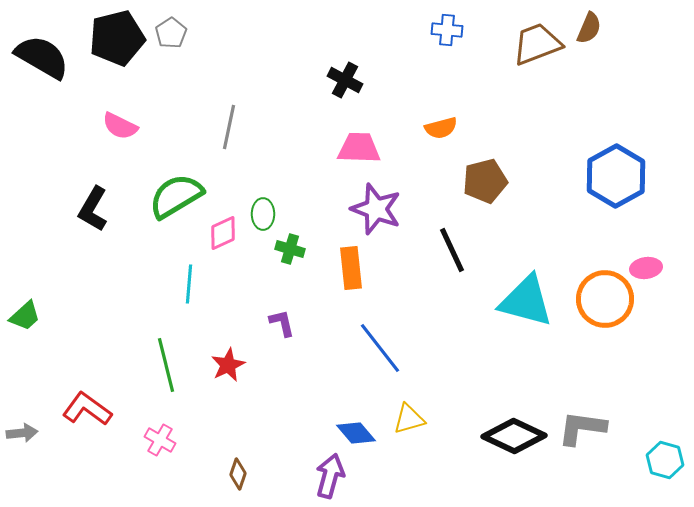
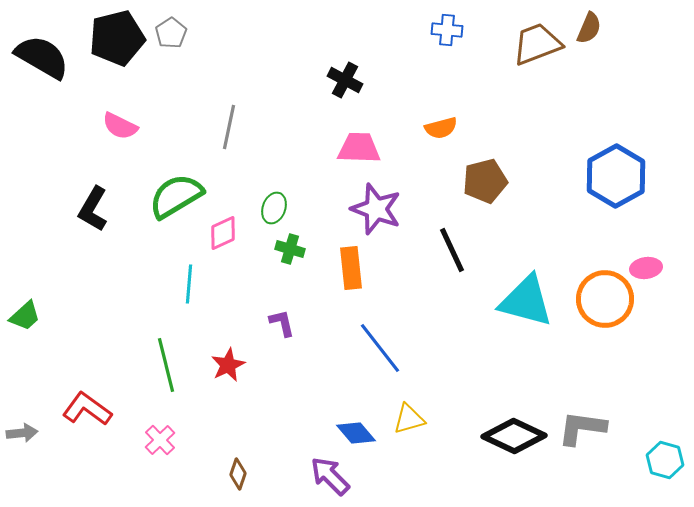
green ellipse: moved 11 px right, 6 px up; rotated 20 degrees clockwise
pink cross: rotated 16 degrees clockwise
purple arrow: rotated 60 degrees counterclockwise
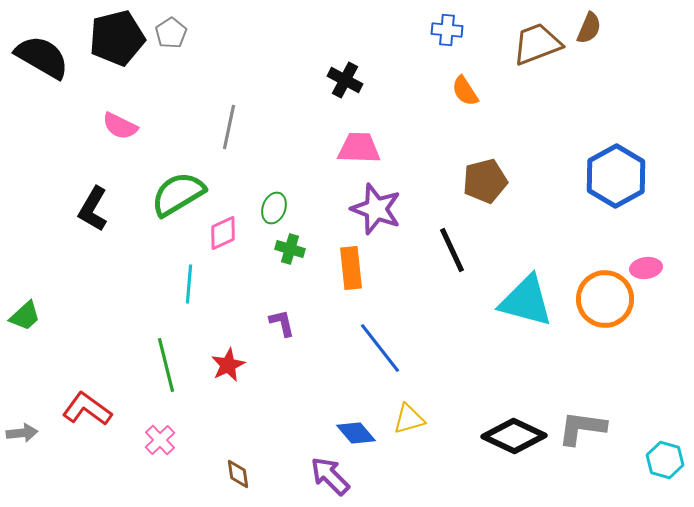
orange semicircle: moved 24 px right, 37 px up; rotated 72 degrees clockwise
green semicircle: moved 2 px right, 2 px up
brown diamond: rotated 28 degrees counterclockwise
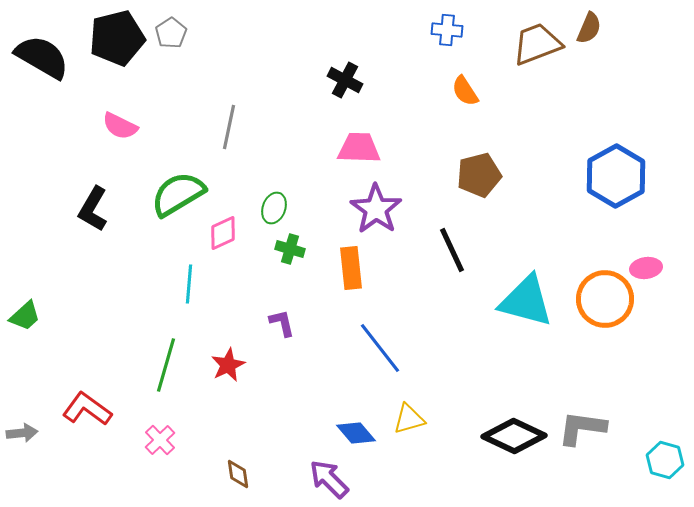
brown pentagon: moved 6 px left, 6 px up
purple star: rotated 15 degrees clockwise
green line: rotated 30 degrees clockwise
purple arrow: moved 1 px left, 3 px down
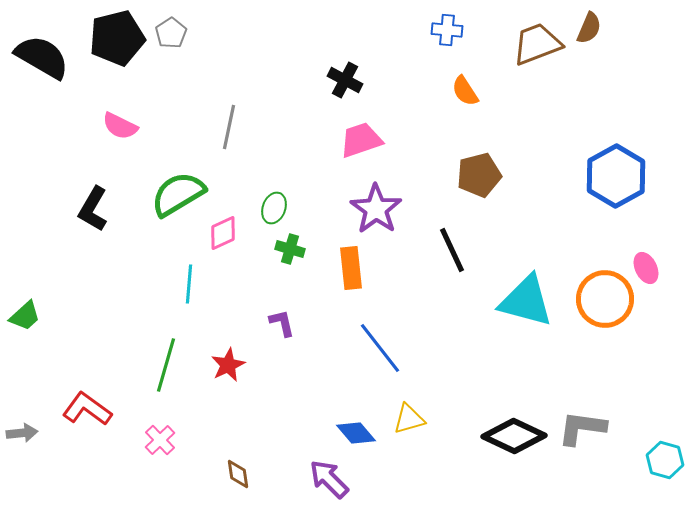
pink trapezoid: moved 2 px right, 8 px up; rotated 21 degrees counterclockwise
pink ellipse: rotated 72 degrees clockwise
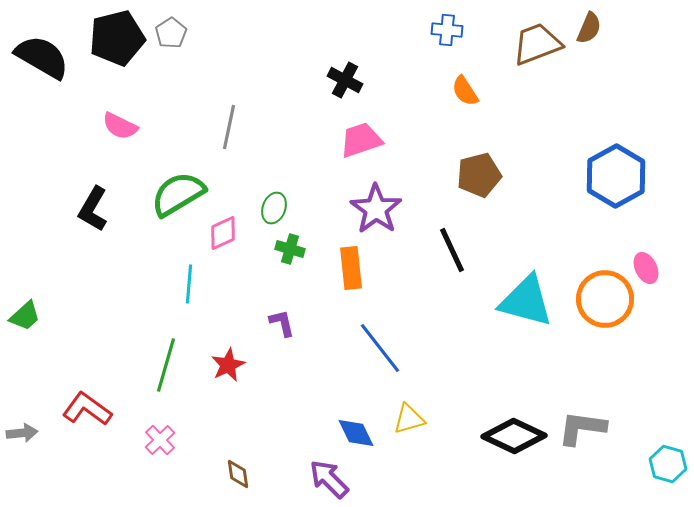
blue diamond: rotated 15 degrees clockwise
cyan hexagon: moved 3 px right, 4 px down
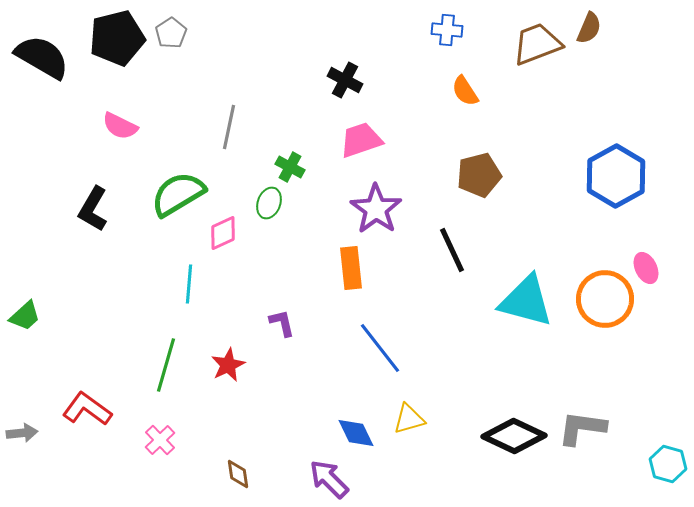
green ellipse: moved 5 px left, 5 px up
green cross: moved 82 px up; rotated 12 degrees clockwise
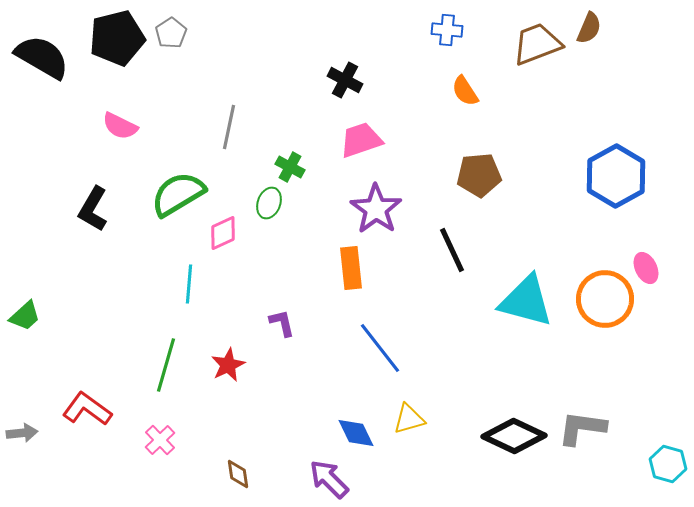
brown pentagon: rotated 9 degrees clockwise
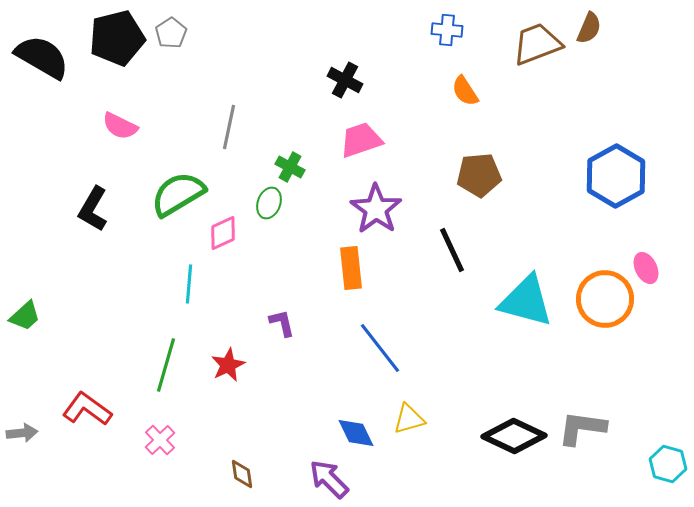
brown diamond: moved 4 px right
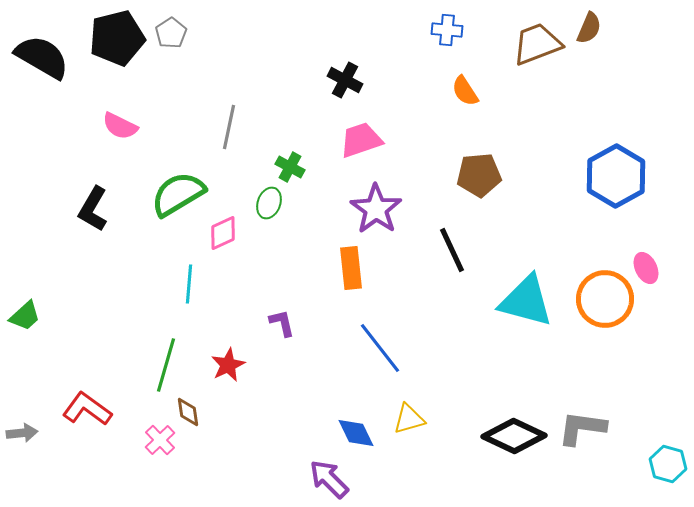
brown diamond: moved 54 px left, 62 px up
